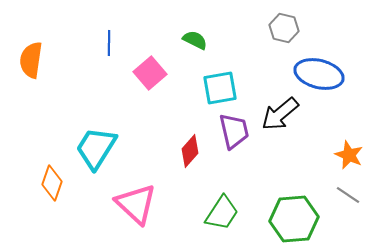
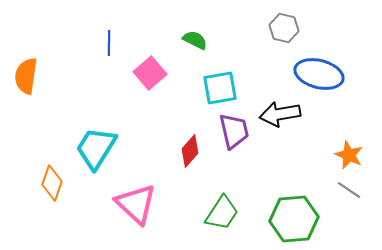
orange semicircle: moved 5 px left, 16 px down
black arrow: rotated 30 degrees clockwise
gray line: moved 1 px right, 5 px up
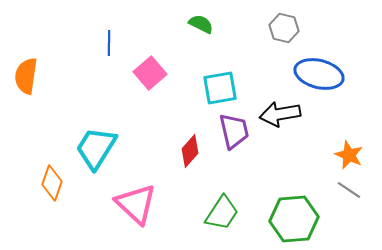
green semicircle: moved 6 px right, 16 px up
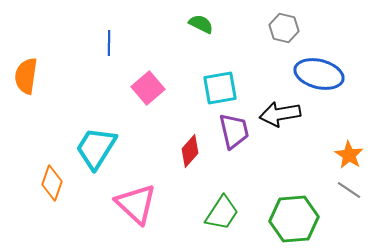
pink square: moved 2 px left, 15 px down
orange star: rotated 8 degrees clockwise
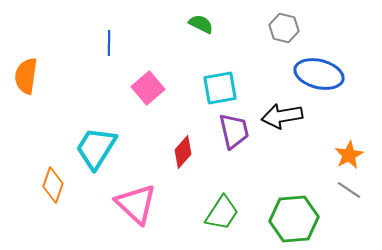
black arrow: moved 2 px right, 2 px down
red diamond: moved 7 px left, 1 px down
orange star: rotated 12 degrees clockwise
orange diamond: moved 1 px right, 2 px down
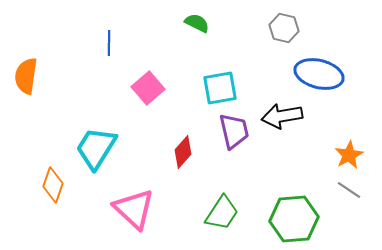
green semicircle: moved 4 px left, 1 px up
pink triangle: moved 2 px left, 5 px down
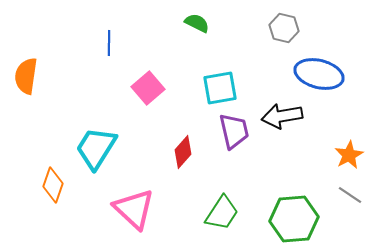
gray line: moved 1 px right, 5 px down
